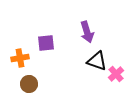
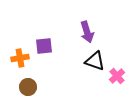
purple square: moved 2 px left, 3 px down
black triangle: moved 2 px left
pink cross: moved 1 px right, 2 px down
brown circle: moved 1 px left, 3 px down
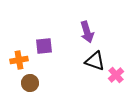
orange cross: moved 1 px left, 2 px down
pink cross: moved 1 px left, 1 px up
brown circle: moved 2 px right, 4 px up
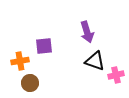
orange cross: moved 1 px right, 1 px down
pink cross: rotated 28 degrees clockwise
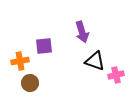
purple arrow: moved 5 px left
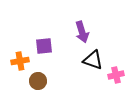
black triangle: moved 2 px left, 1 px up
brown circle: moved 8 px right, 2 px up
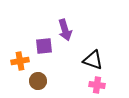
purple arrow: moved 17 px left, 2 px up
pink cross: moved 19 px left, 10 px down; rotated 21 degrees clockwise
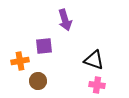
purple arrow: moved 10 px up
black triangle: moved 1 px right
